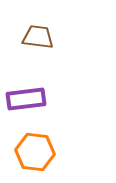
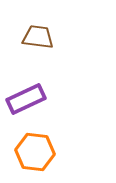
purple rectangle: rotated 18 degrees counterclockwise
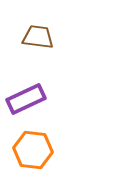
orange hexagon: moved 2 px left, 2 px up
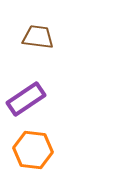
purple rectangle: rotated 9 degrees counterclockwise
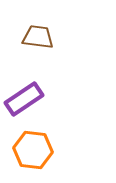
purple rectangle: moved 2 px left
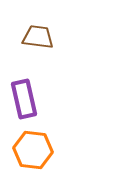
purple rectangle: rotated 69 degrees counterclockwise
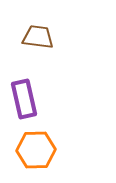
orange hexagon: moved 3 px right; rotated 9 degrees counterclockwise
